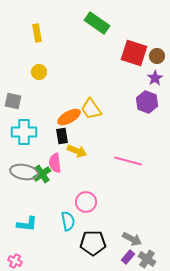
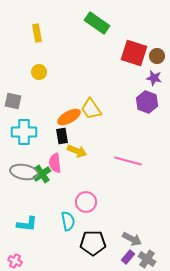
purple star: moved 1 px left; rotated 28 degrees counterclockwise
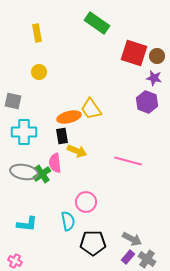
orange ellipse: rotated 15 degrees clockwise
